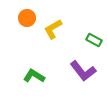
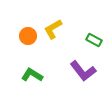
orange circle: moved 1 px right, 18 px down
green L-shape: moved 2 px left, 1 px up
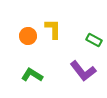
yellow L-shape: rotated 120 degrees clockwise
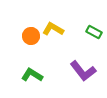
yellow L-shape: rotated 60 degrees counterclockwise
orange circle: moved 3 px right
green rectangle: moved 8 px up
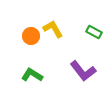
yellow L-shape: rotated 30 degrees clockwise
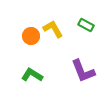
green rectangle: moved 8 px left, 7 px up
purple L-shape: rotated 16 degrees clockwise
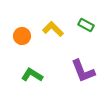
yellow L-shape: rotated 15 degrees counterclockwise
orange circle: moved 9 px left
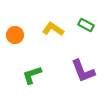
yellow L-shape: rotated 10 degrees counterclockwise
orange circle: moved 7 px left, 1 px up
green L-shape: rotated 50 degrees counterclockwise
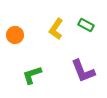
yellow L-shape: moved 3 px right; rotated 90 degrees counterclockwise
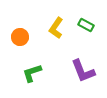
yellow L-shape: moved 1 px up
orange circle: moved 5 px right, 2 px down
green L-shape: moved 2 px up
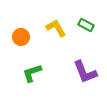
yellow L-shape: rotated 115 degrees clockwise
orange circle: moved 1 px right
purple L-shape: moved 2 px right, 1 px down
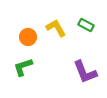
orange circle: moved 7 px right
green L-shape: moved 9 px left, 6 px up
